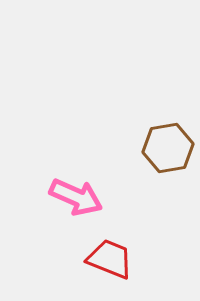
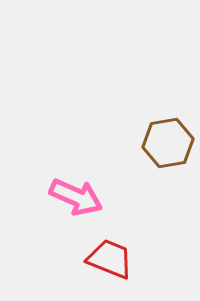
brown hexagon: moved 5 px up
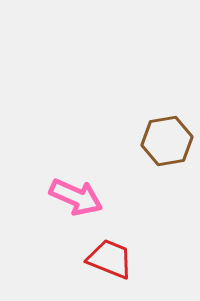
brown hexagon: moved 1 px left, 2 px up
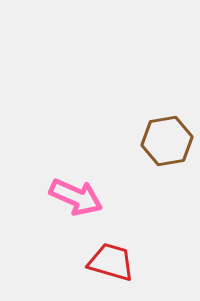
red trapezoid: moved 1 px right, 3 px down; rotated 6 degrees counterclockwise
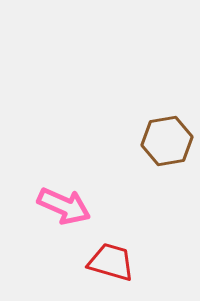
pink arrow: moved 12 px left, 9 px down
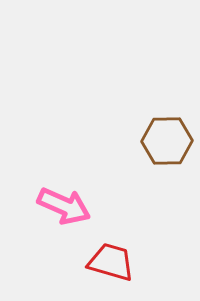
brown hexagon: rotated 9 degrees clockwise
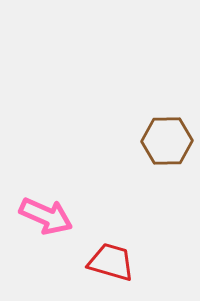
pink arrow: moved 18 px left, 10 px down
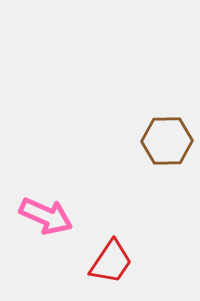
red trapezoid: rotated 108 degrees clockwise
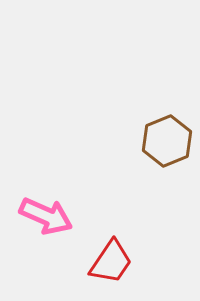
brown hexagon: rotated 21 degrees counterclockwise
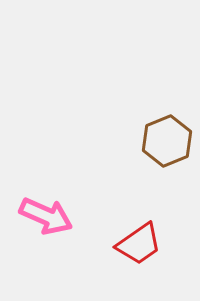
red trapezoid: moved 28 px right, 18 px up; rotated 21 degrees clockwise
